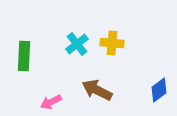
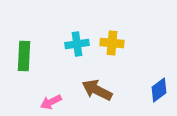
cyan cross: rotated 30 degrees clockwise
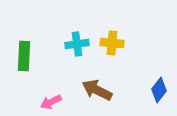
blue diamond: rotated 15 degrees counterclockwise
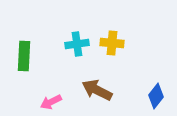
blue diamond: moved 3 px left, 6 px down
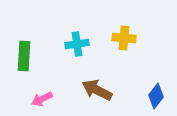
yellow cross: moved 12 px right, 5 px up
pink arrow: moved 9 px left, 3 px up
